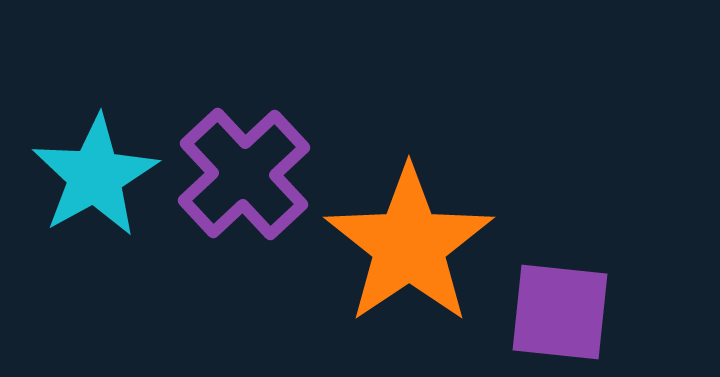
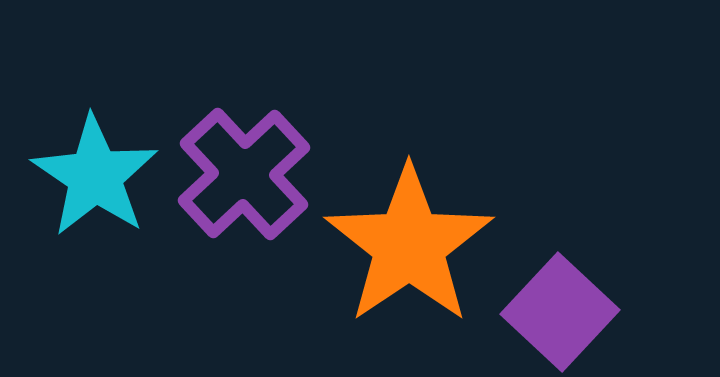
cyan star: rotated 9 degrees counterclockwise
purple square: rotated 37 degrees clockwise
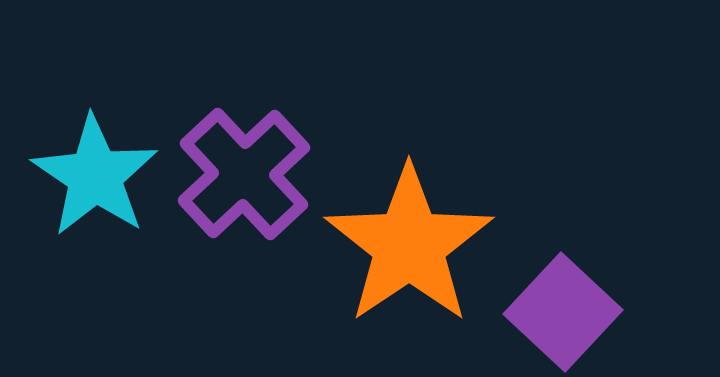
purple square: moved 3 px right
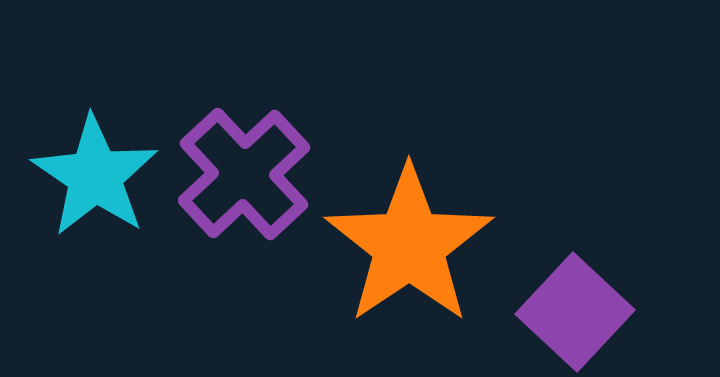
purple square: moved 12 px right
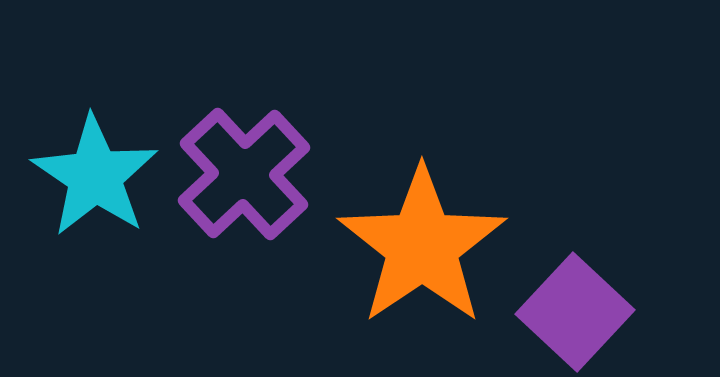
orange star: moved 13 px right, 1 px down
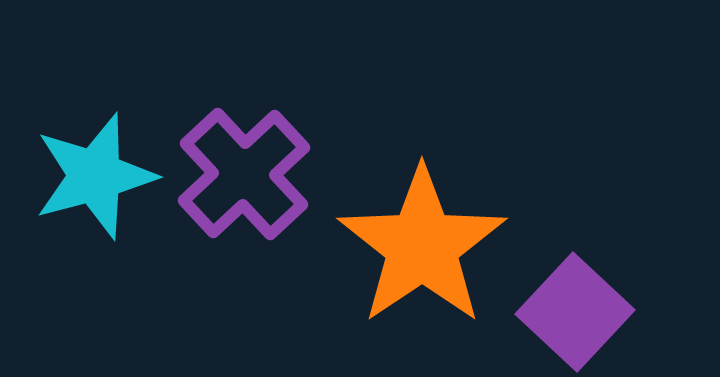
cyan star: rotated 23 degrees clockwise
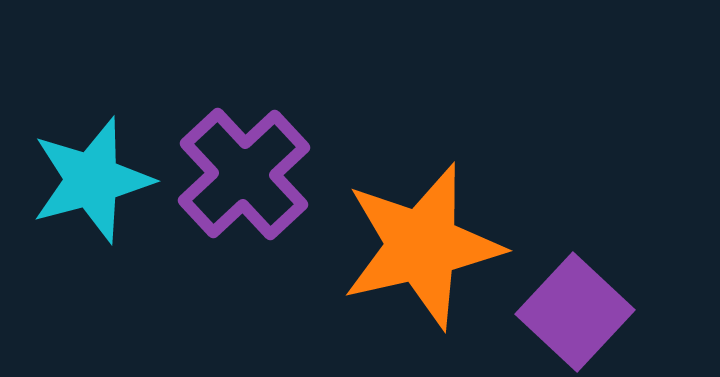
cyan star: moved 3 px left, 4 px down
orange star: rotated 21 degrees clockwise
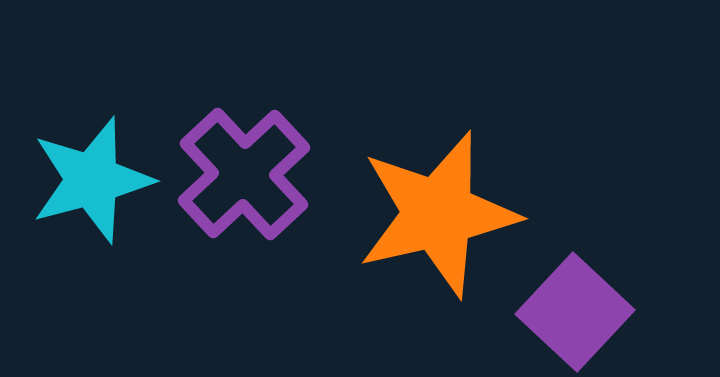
orange star: moved 16 px right, 32 px up
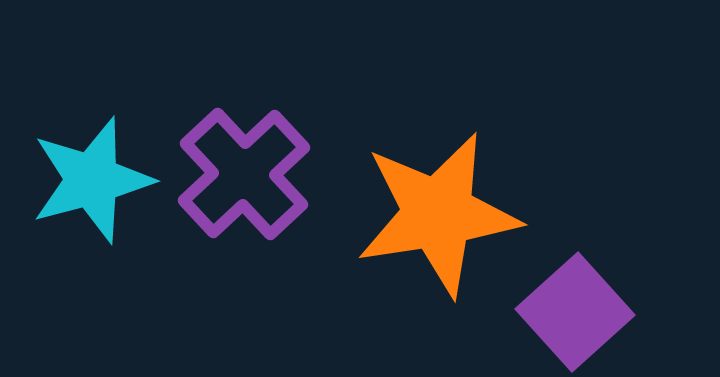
orange star: rotated 4 degrees clockwise
purple square: rotated 5 degrees clockwise
